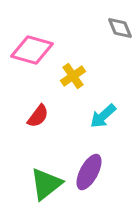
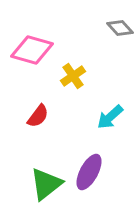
gray diamond: rotated 20 degrees counterclockwise
cyan arrow: moved 7 px right, 1 px down
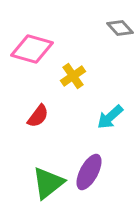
pink diamond: moved 1 px up
green triangle: moved 2 px right, 1 px up
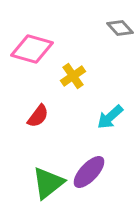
purple ellipse: rotated 15 degrees clockwise
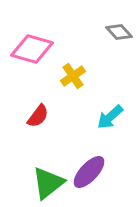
gray diamond: moved 1 px left, 4 px down
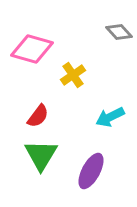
yellow cross: moved 1 px up
cyan arrow: rotated 16 degrees clockwise
purple ellipse: moved 2 px right, 1 px up; rotated 15 degrees counterclockwise
green triangle: moved 7 px left, 28 px up; rotated 21 degrees counterclockwise
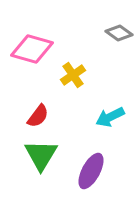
gray diamond: moved 1 px down; rotated 12 degrees counterclockwise
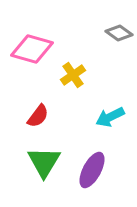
green triangle: moved 3 px right, 7 px down
purple ellipse: moved 1 px right, 1 px up
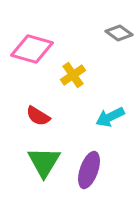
red semicircle: rotated 85 degrees clockwise
purple ellipse: moved 3 px left; rotated 9 degrees counterclockwise
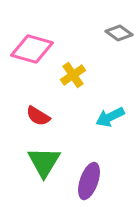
purple ellipse: moved 11 px down
